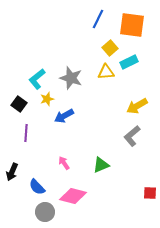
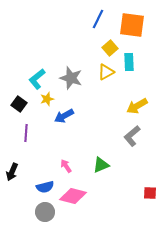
cyan rectangle: rotated 66 degrees counterclockwise
yellow triangle: rotated 24 degrees counterclockwise
pink arrow: moved 2 px right, 3 px down
blue semicircle: moved 8 px right; rotated 60 degrees counterclockwise
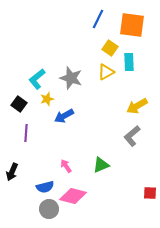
yellow square: rotated 14 degrees counterclockwise
gray circle: moved 4 px right, 3 px up
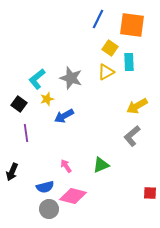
purple line: rotated 12 degrees counterclockwise
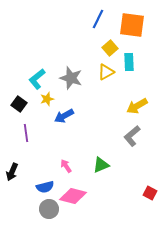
yellow square: rotated 14 degrees clockwise
red square: rotated 24 degrees clockwise
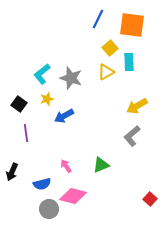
cyan L-shape: moved 5 px right, 5 px up
blue semicircle: moved 3 px left, 3 px up
red square: moved 6 px down; rotated 16 degrees clockwise
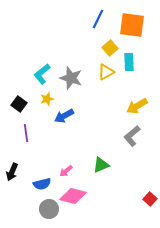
pink arrow: moved 5 px down; rotated 96 degrees counterclockwise
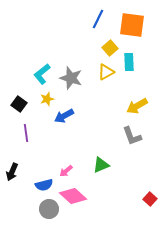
gray L-shape: rotated 70 degrees counterclockwise
blue semicircle: moved 2 px right, 1 px down
pink diamond: rotated 28 degrees clockwise
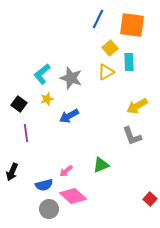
blue arrow: moved 5 px right
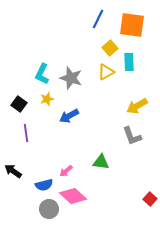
cyan L-shape: rotated 25 degrees counterclockwise
green triangle: moved 3 px up; rotated 30 degrees clockwise
black arrow: moved 1 px right, 1 px up; rotated 102 degrees clockwise
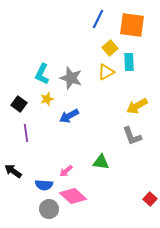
blue semicircle: rotated 18 degrees clockwise
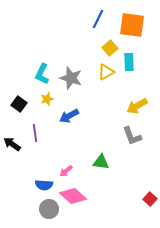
purple line: moved 9 px right
black arrow: moved 1 px left, 27 px up
